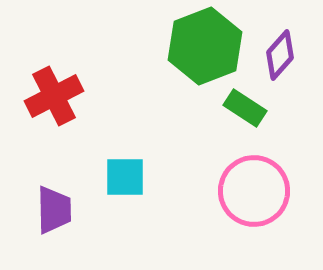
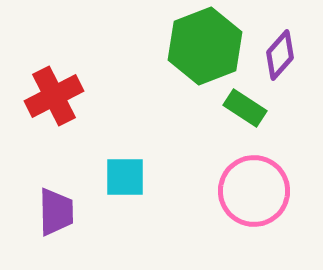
purple trapezoid: moved 2 px right, 2 px down
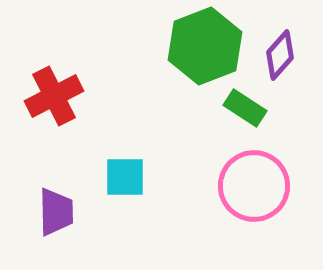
pink circle: moved 5 px up
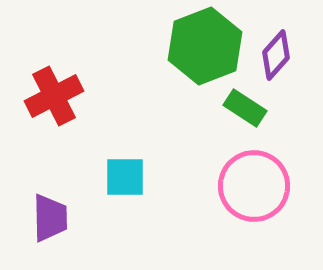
purple diamond: moved 4 px left
purple trapezoid: moved 6 px left, 6 px down
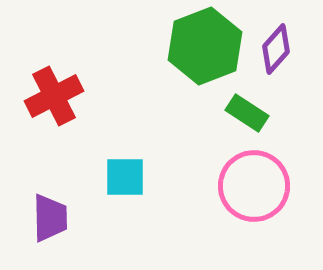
purple diamond: moved 6 px up
green rectangle: moved 2 px right, 5 px down
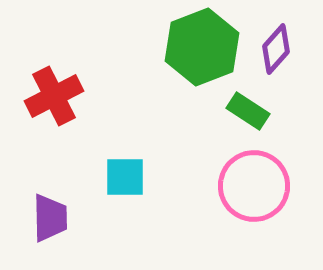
green hexagon: moved 3 px left, 1 px down
green rectangle: moved 1 px right, 2 px up
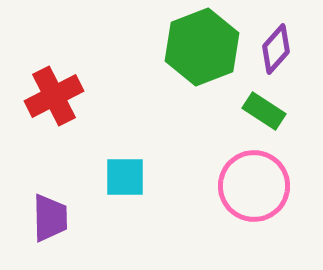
green rectangle: moved 16 px right
